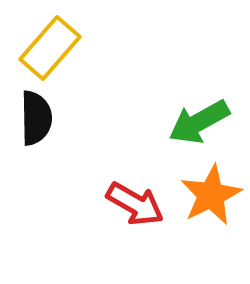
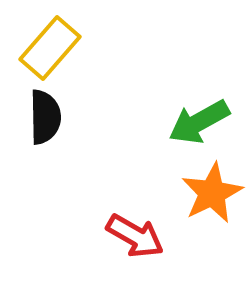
black semicircle: moved 9 px right, 1 px up
orange star: moved 1 px right, 2 px up
red arrow: moved 32 px down
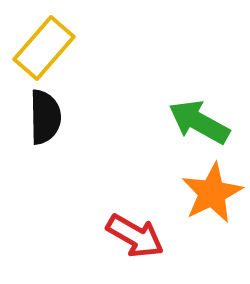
yellow rectangle: moved 6 px left
green arrow: rotated 58 degrees clockwise
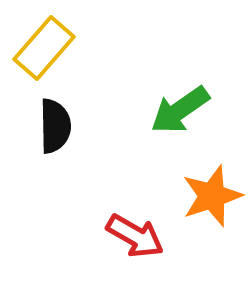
black semicircle: moved 10 px right, 9 px down
green arrow: moved 19 px left, 12 px up; rotated 64 degrees counterclockwise
orange star: moved 3 px down; rotated 8 degrees clockwise
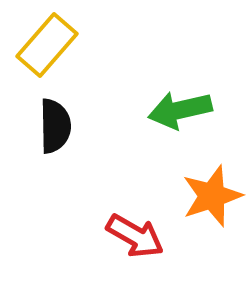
yellow rectangle: moved 3 px right, 3 px up
green arrow: rotated 22 degrees clockwise
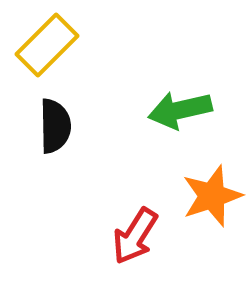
yellow rectangle: rotated 4 degrees clockwise
red arrow: rotated 92 degrees clockwise
